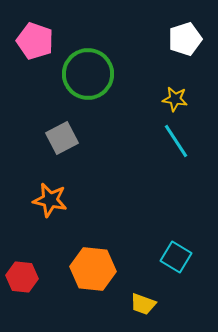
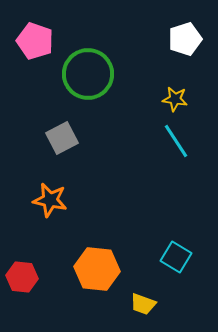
orange hexagon: moved 4 px right
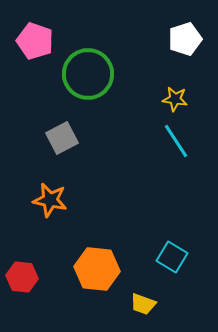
cyan square: moved 4 px left
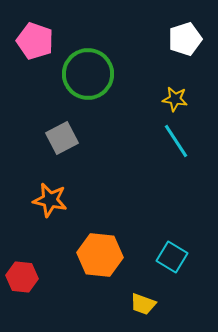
orange hexagon: moved 3 px right, 14 px up
